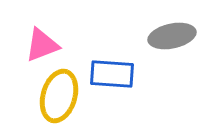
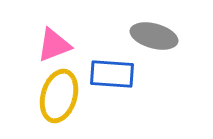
gray ellipse: moved 18 px left; rotated 27 degrees clockwise
pink triangle: moved 12 px right
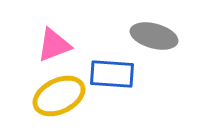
yellow ellipse: rotated 48 degrees clockwise
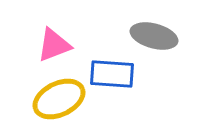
yellow ellipse: moved 3 px down
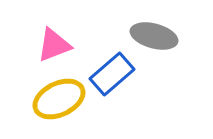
blue rectangle: rotated 45 degrees counterclockwise
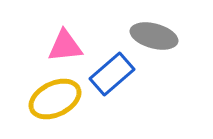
pink triangle: moved 11 px right, 1 px down; rotated 15 degrees clockwise
yellow ellipse: moved 4 px left
